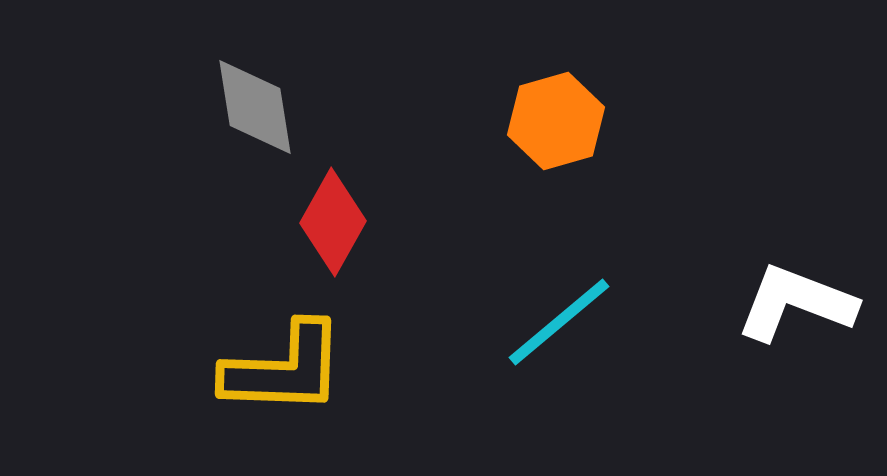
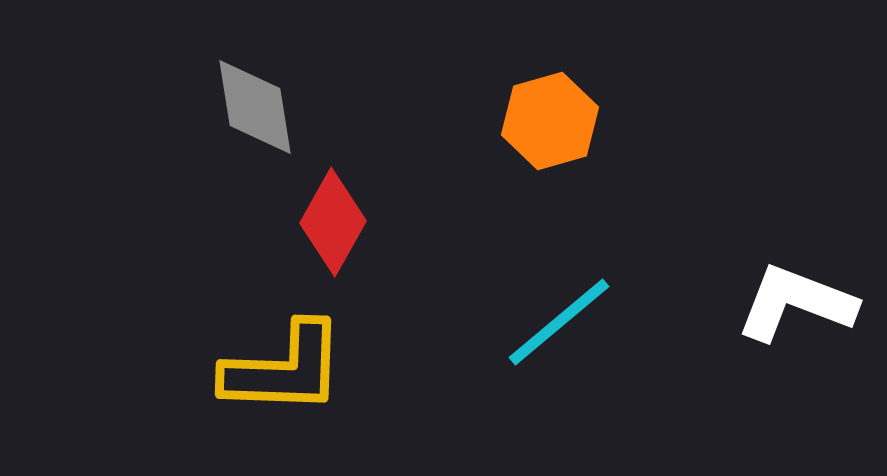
orange hexagon: moved 6 px left
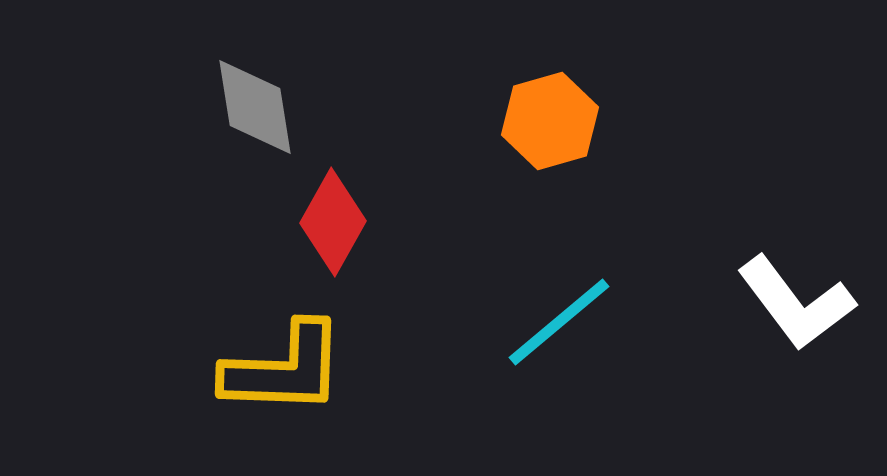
white L-shape: rotated 148 degrees counterclockwise
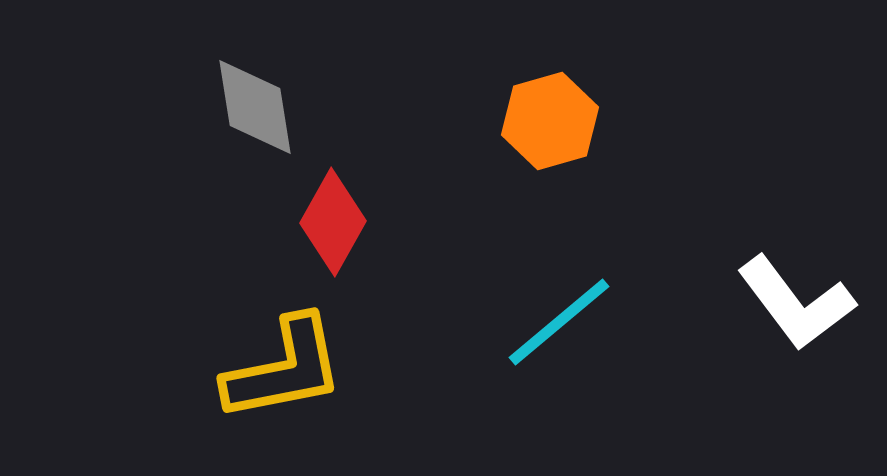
yellow L-shape: rotated 13 degrees counterclockwise
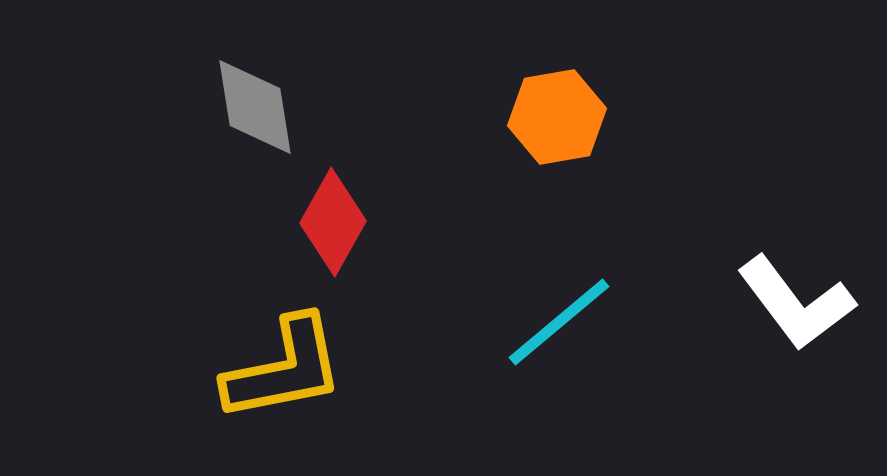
orange hexagon: moved 7 px right, 4 px up; rotated 6 degrees clockwise
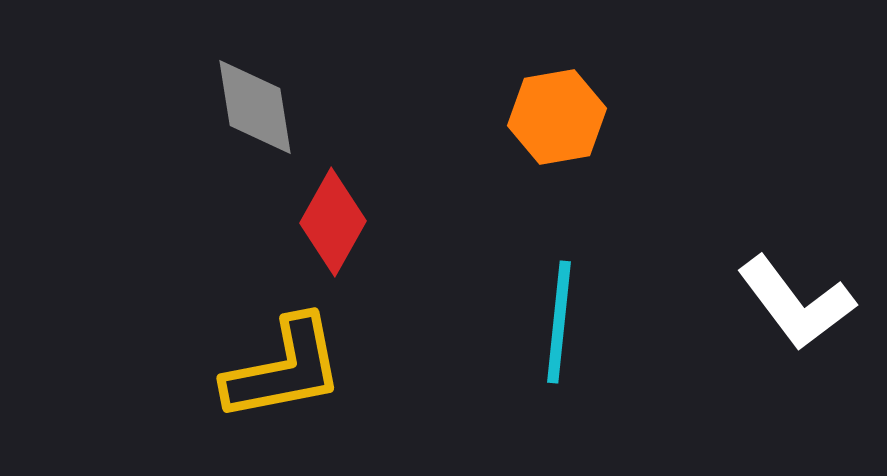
cyan line: rotated 44 degrees counterclockwise
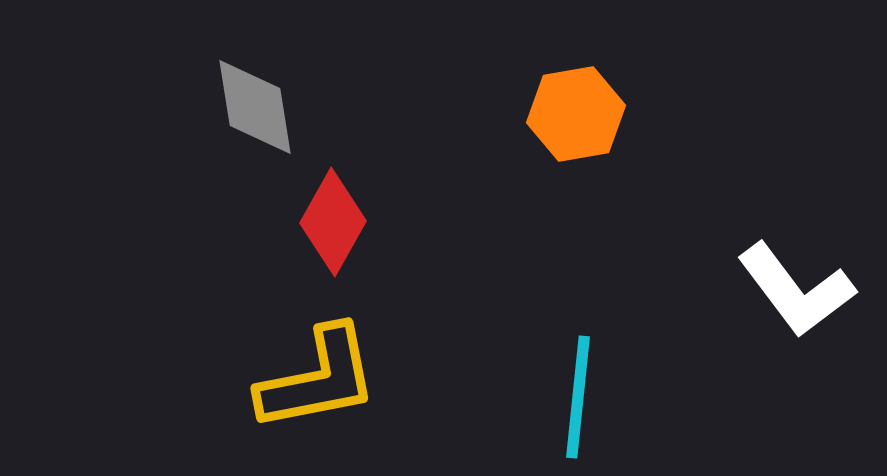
orange hexagon: moved 19 px right, 3 px up
white L-shape: moved 13 px up
cyan line: moved 19 px right, 75 px down
yellow L-shape: moved 34 px right, 10 px down
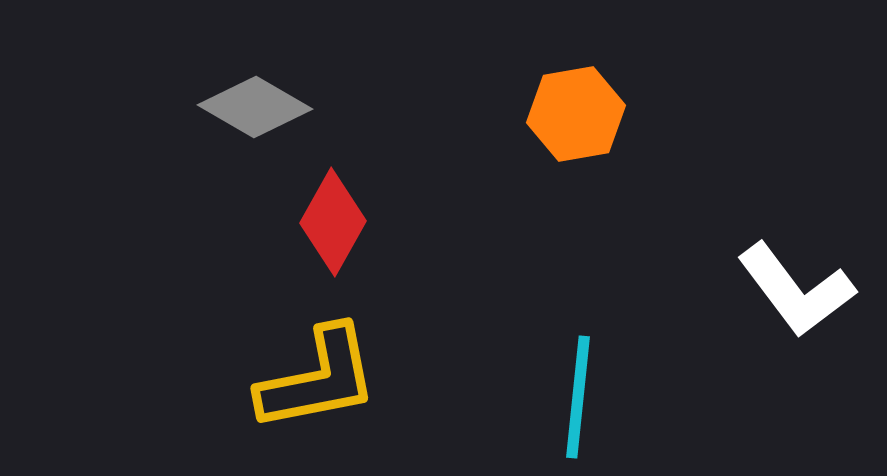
gray diamond: rotated 51 degrees counterclockwise
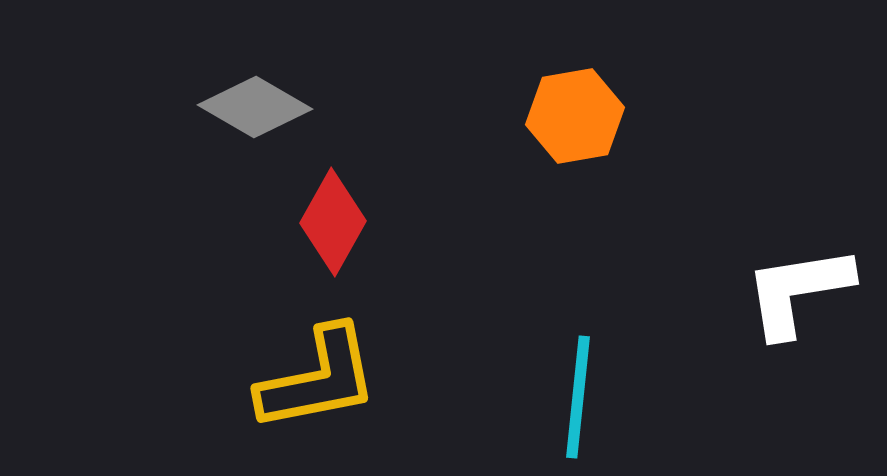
orange hexagon: moved 1 px left, 2 px down
white L-shape: moved 2 px right, 1 px down; rotated 118 degrees clockwise
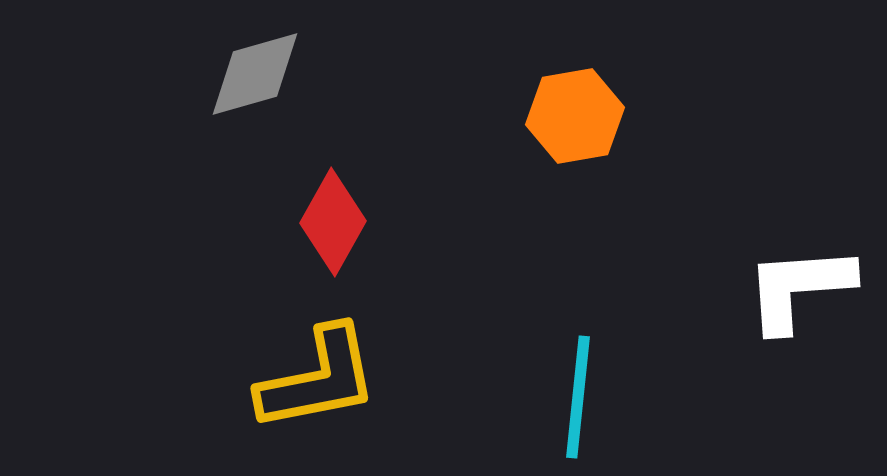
gray diamond: moved 33 px up; rotated 46 degrees counterclockwise
white L-shape: moved 1 px right, 3 px up; rotated 5 degrees clockwise
